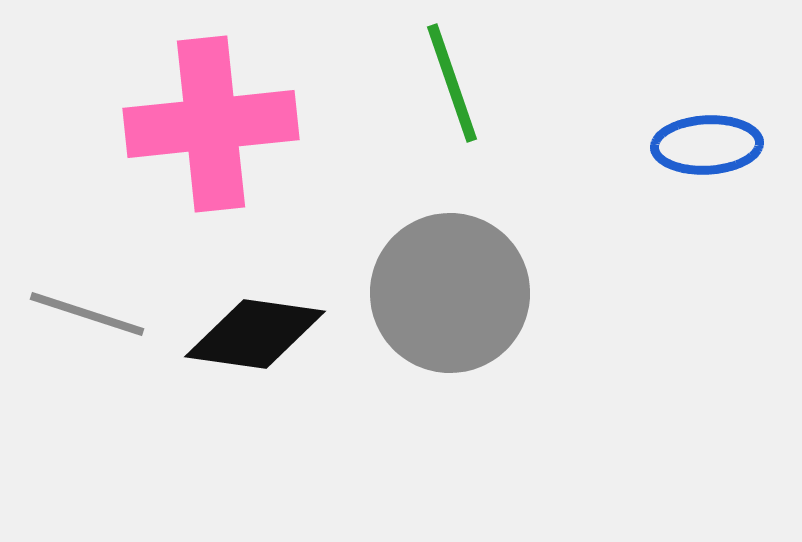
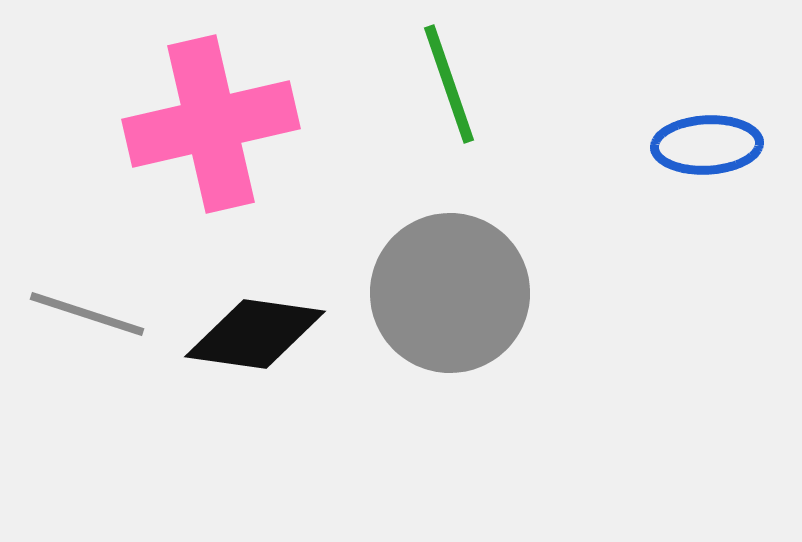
green line: moved 3 px left, 1 px down
pink cross: rotated 7 degrees counterclockwise
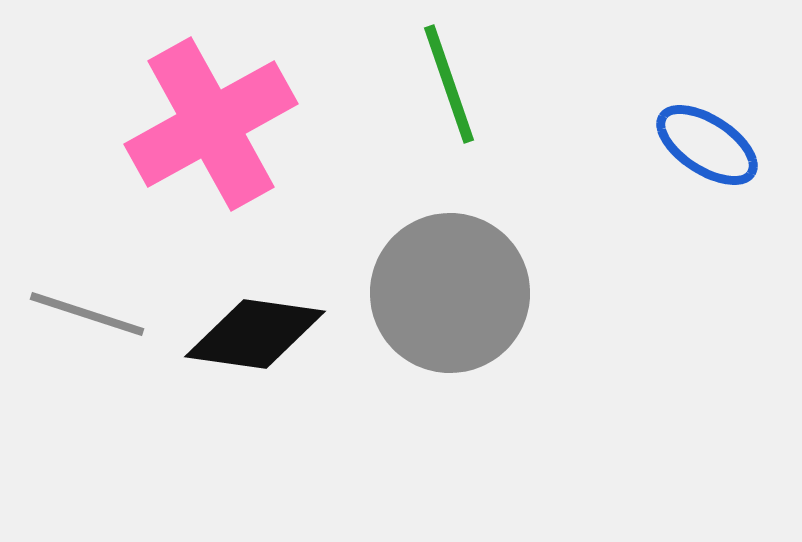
pink cross: rotated 16 degrees counterclockwise
blue ellipse: rotated 36 degrees clockwise
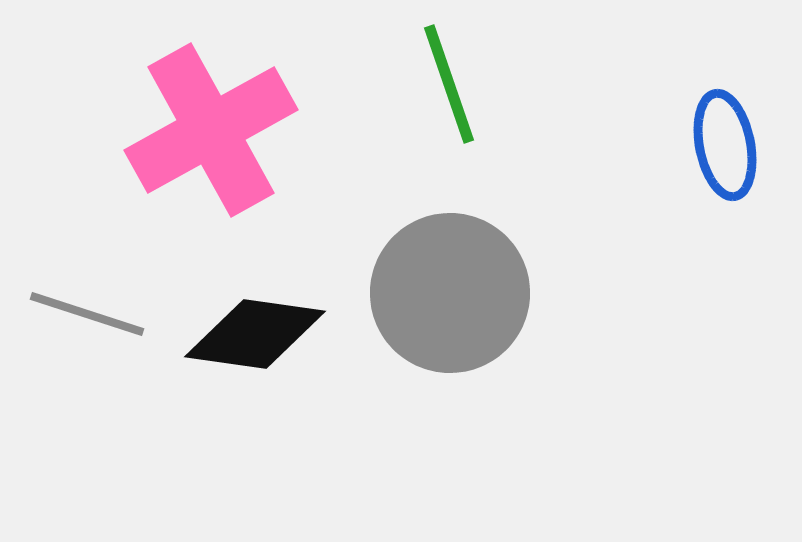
pink cross: moved 6 px down
blue ellipse: moved 18 px right; rotated 46 degrees clockwise
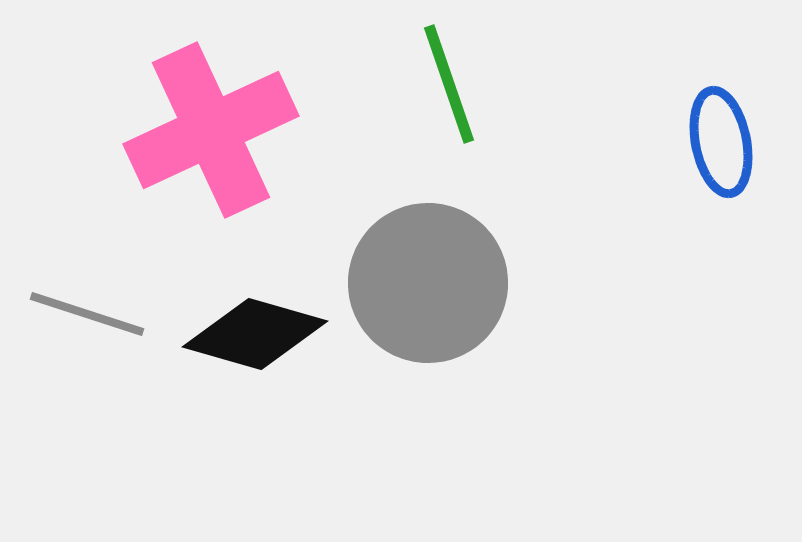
pink cross: rotated 4 degrees clockwise
blue ellipse: moved 4 px left, 3 px up
gray circle: moved 22 px left, 10 px up
black diamond: rotated 8 degrees clockwise
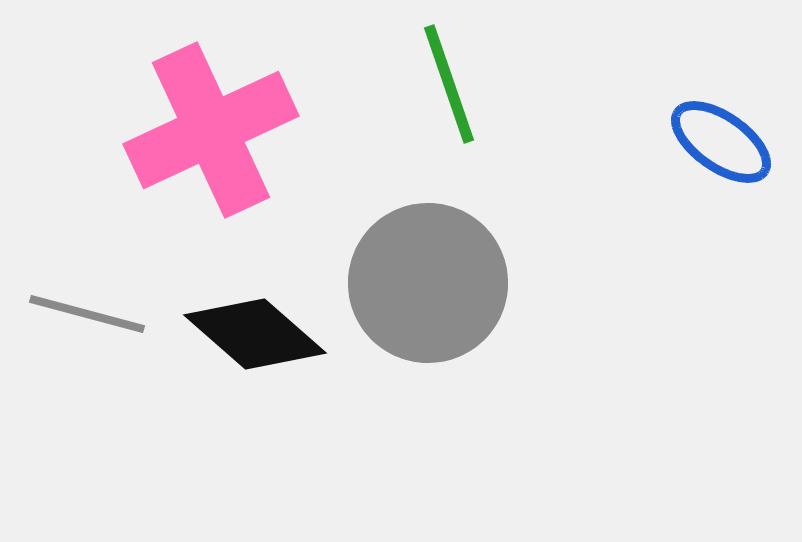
blue ellipse: rotated 44 degrees counterclockwise
gray line: rotated 3 degrees counterclockwise
black diamond: rotated 25 degrees clockwise
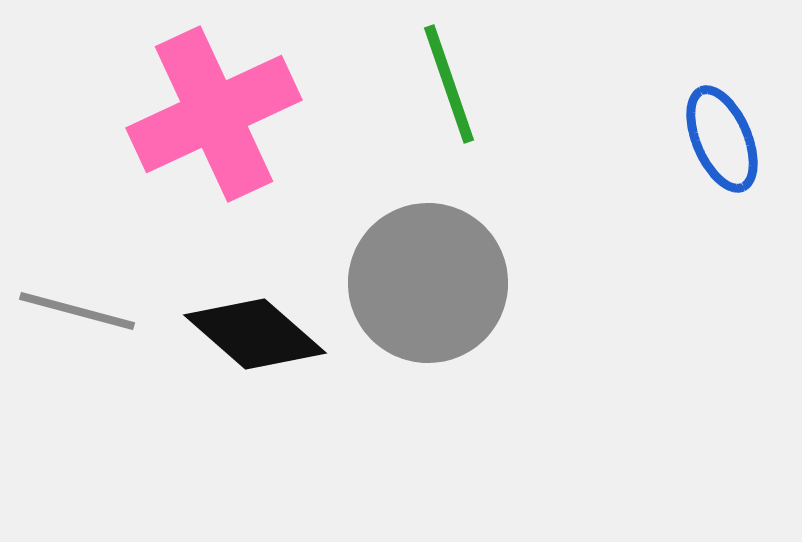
pink cross: moved 3 px right, 16 px up
blue ellipse: moved 1 px right, 3 px up; rotated 32 degrees clockwise
gray line: moved 10 px left, 3 px up
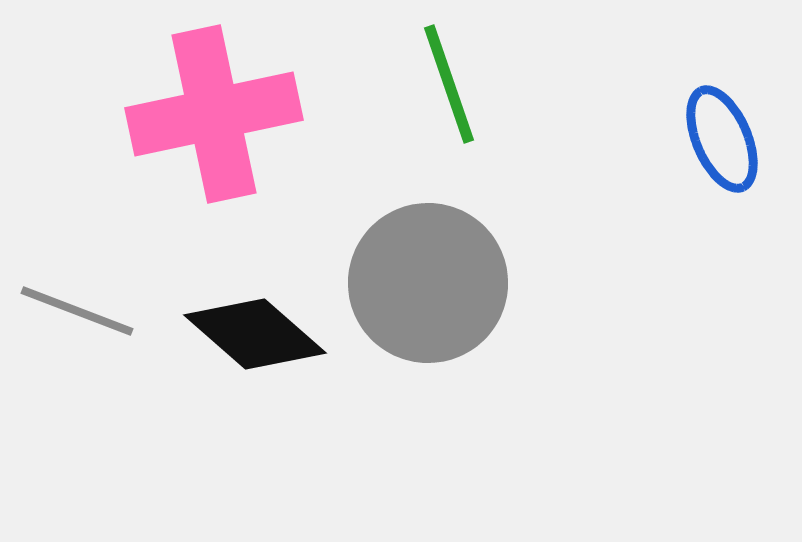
pink cross: rotated 13 degrees clockwise
gray line: rotated 6 degrees clockwise
